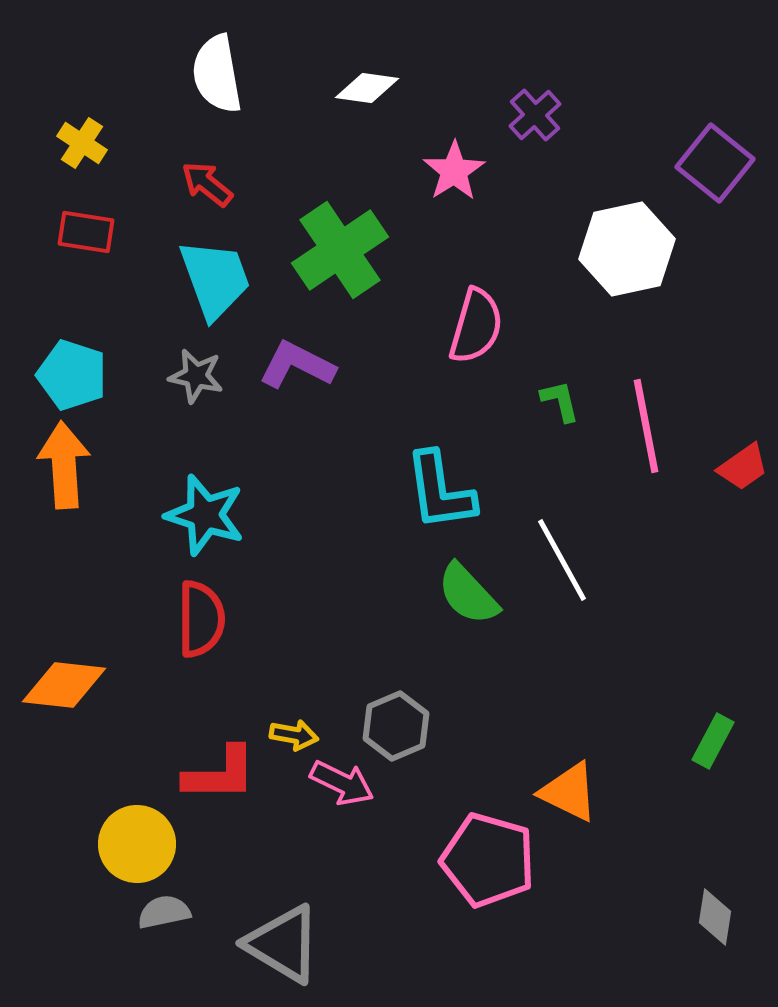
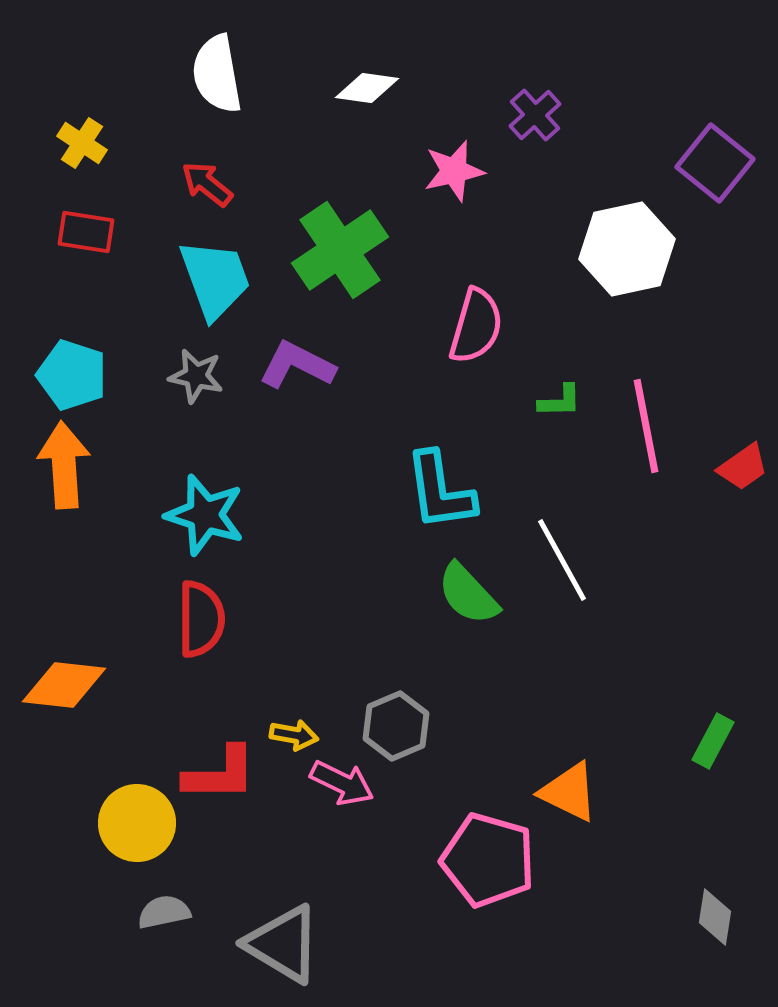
pink star: rotated 20 degrees clockwise
green L-shape: rotated 102 degrees clockwise
yellow circle: moved 21 px up
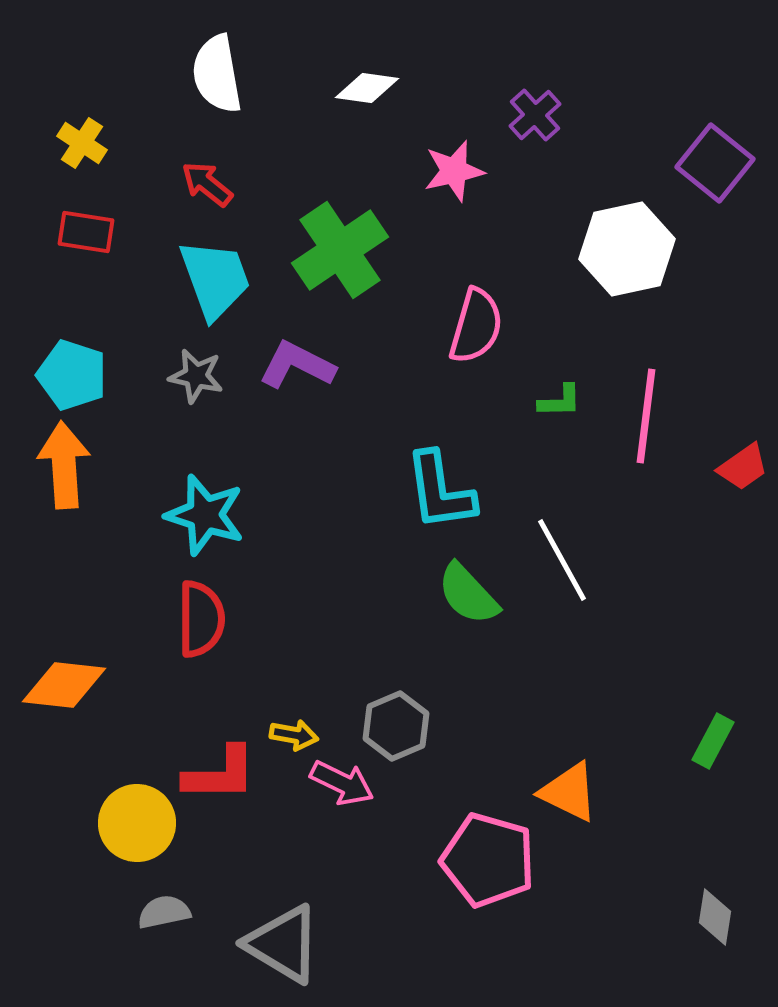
pink line: moved 10 px up; rotated 18 degrees clockwise
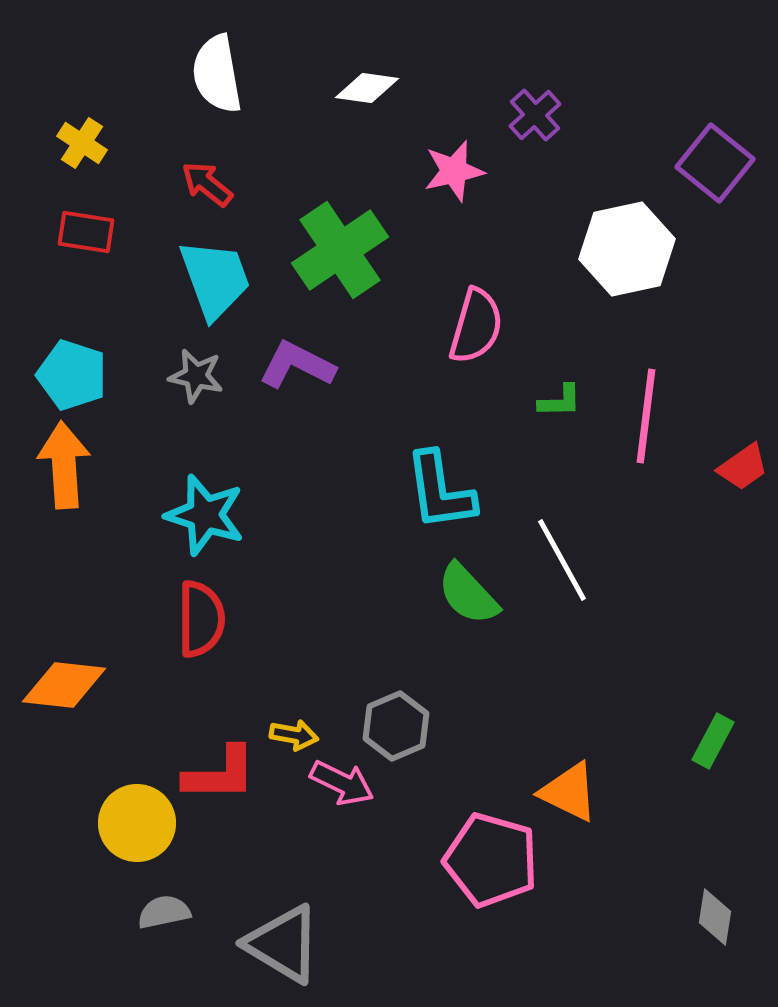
pink pentagon: moved 3 px right
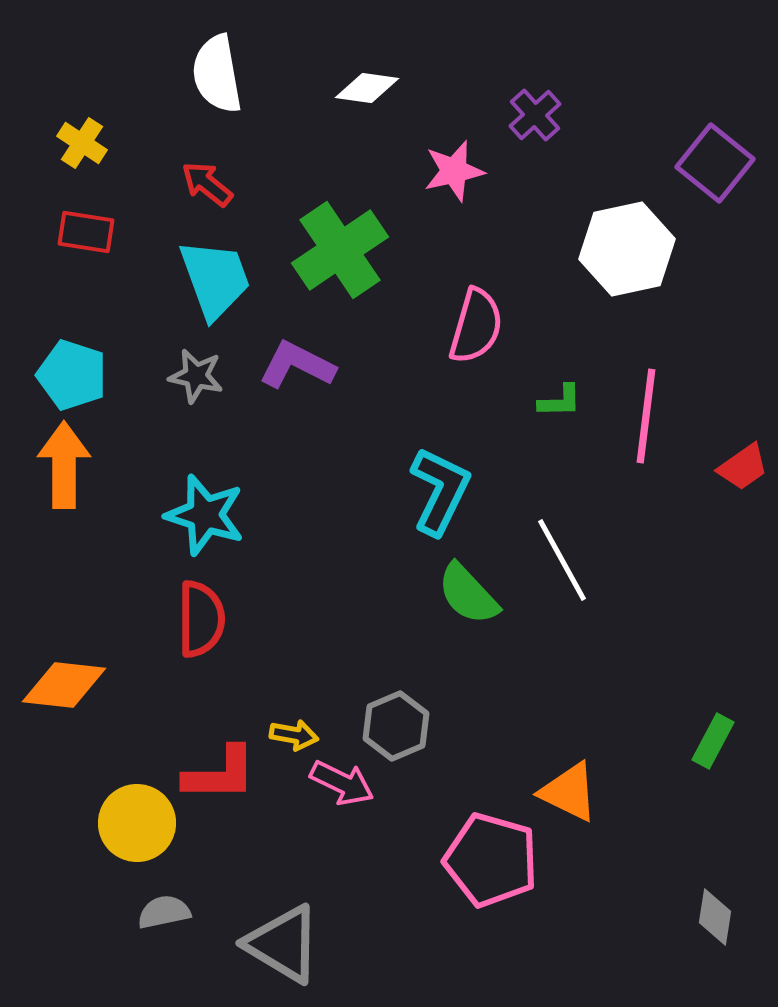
orange arrow: rotated 4 degrees clockwise
cyan L-shape: rotated 146 degrees counterclockwise
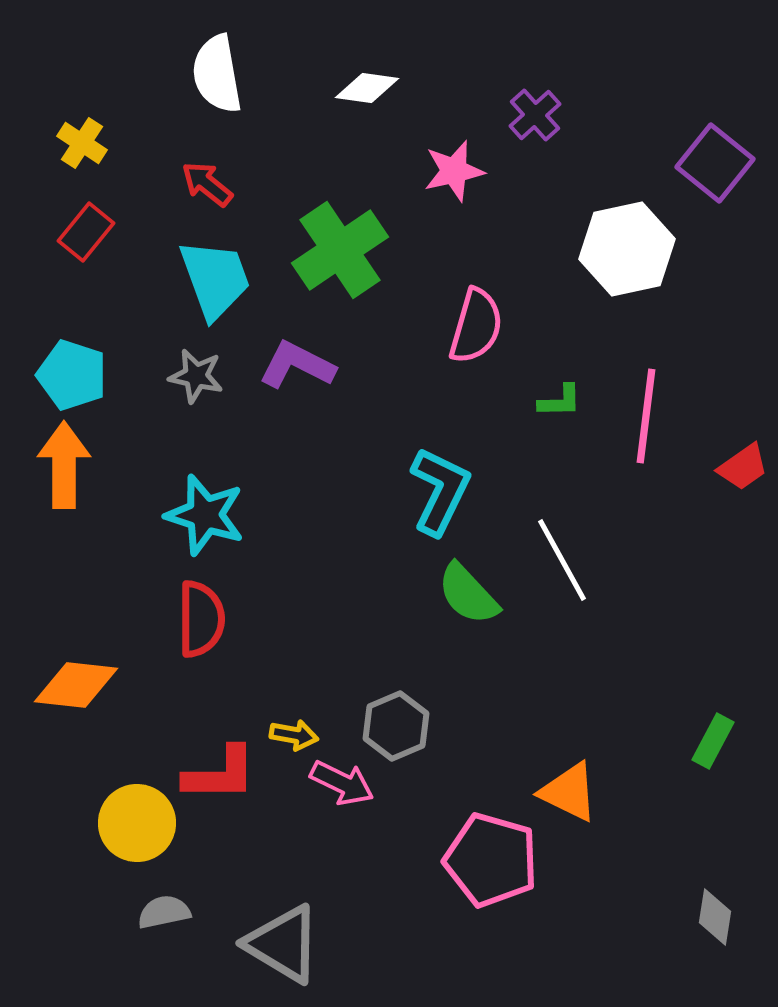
red rectangle: rotated 60 degrees counterclockwise
orange diamond: moved 12 px right
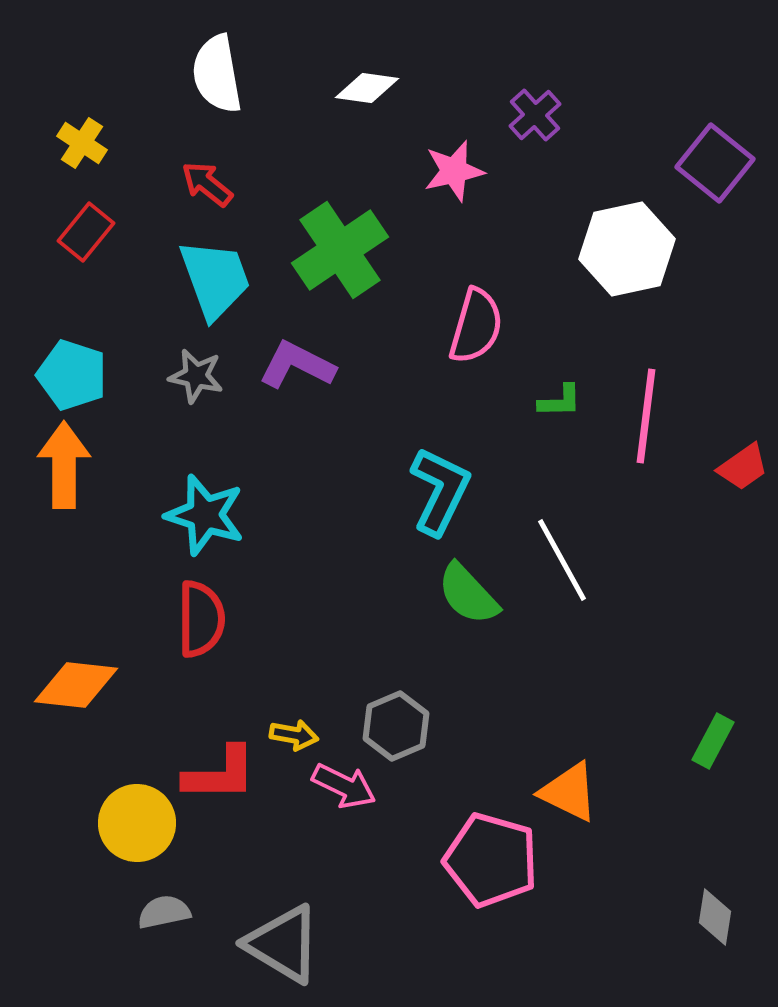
pink arrow: moved 2 px right, 3 px down
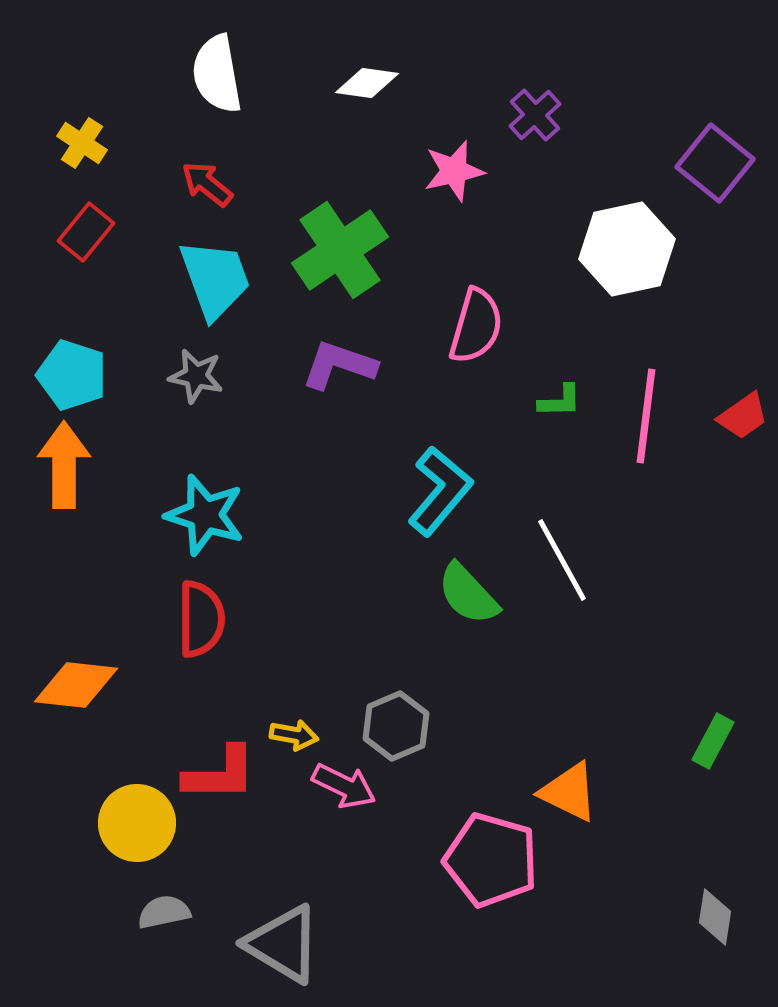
white diamond: moved 5 px up
purple L-shape: moved 42 px right; rotated 8 degrees counterclockwise
red trapezoid: moved 51 px up
cyan L-shape: rotated 14 degrees clockwise
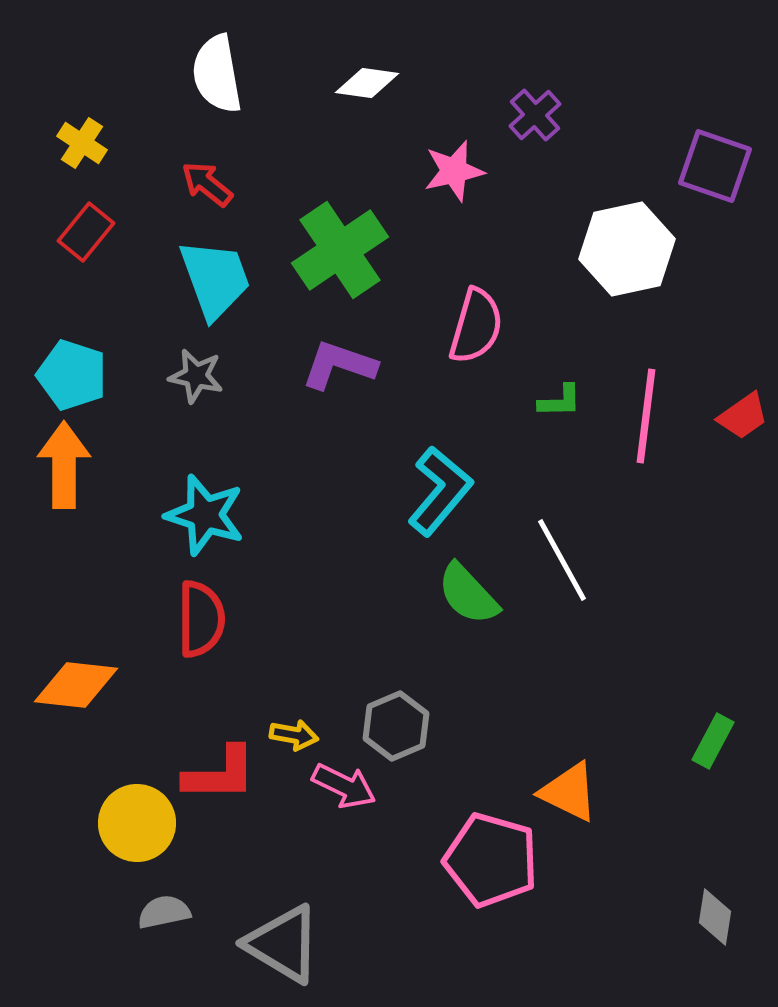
purple square: moved 3 px down; rotated 20 degrees counterclockwise
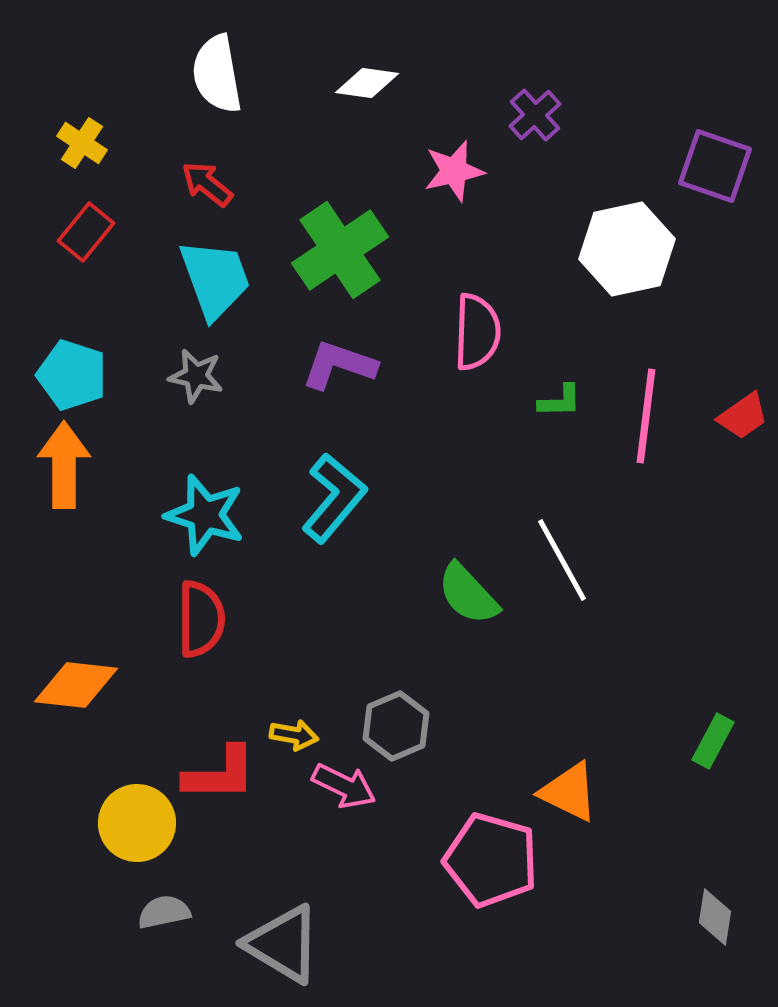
pink semicircle: moved 1 px right, 6 px down; rotated 14 degrees counterclockwise
cyan L-shape: moved 106 px left, 7 px down
